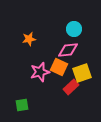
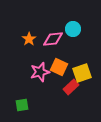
cyan circle: moved 1 px left
orange star: rotated 24 degrees counterclockwise
pink diamond: moved 15 px left, 11 px up
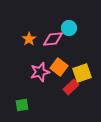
cyan circle: moved 4 px left, 1 px up
orange square: rotated 12 degrees clockwise
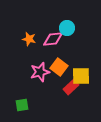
cyan circle: moved 2 px left
orange star: rotated 24 degrees counterclockwise
yellow square: moved 1 px left, 3 px down; rotated 18 degrees clockwise
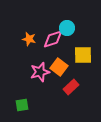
pink diamond: rotated 10 degrees counterclockwise
yellow square: moved 2 px right, 21 px up
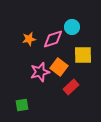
cyan circle: moved 5 px right, 1 px up
orange star: rotated 24 degrees counterclockwise
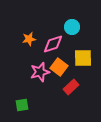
pink diamond: moved 5 px down
yellow square: moved 3 px down
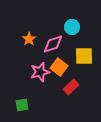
orange star: rotated 24 degrees counterclockwise
yellow square: moved 1 px right, 2 px up
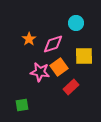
cyan circle: moved 4 px right, 4 px up
orange square: rotated 18 degrees clockwise
pink star: rotated 24 degrees clockwise
